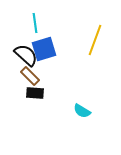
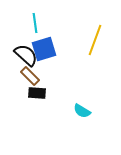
black rectangle: moved 2 px right
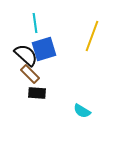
yellow line: moved 3 px left, 4 px up
brown rectangle: moved 2 px up
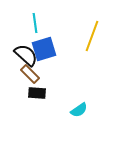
cyan semicircle: moved 3 px left, 1 px up; rotated 66 degrees counterclockwise
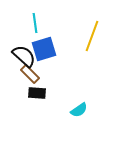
black semicircle: moved 2 px left, 1 px down
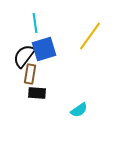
yellow line: moved 2 px left; rotated 16 degrees clockwise
black semicircle: rotated 95 degrees counterclockwise
brown rectangle: rotated 54 degrees clockwise
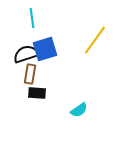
cyan line: moved 3 px left, 5 px up
yellow line: moved 5 px right, 4 px down
blue square: moved 1 px right
black semicircle: moved 2 px right, 2 px up; rotated 35 degrees clockwise
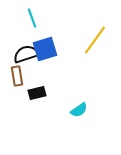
cyan line: rotated 12 degrees counterclockwise
brown rectangle: moved 13 px left, 2 px down; rotated 18 degrees counterclockwise
black rectangle: rotated 18 degrees counterclockwise
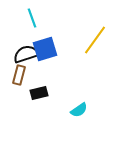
brown rectangle: moved 2 px right, 1 px up; rotated 24 degrees clockwise
black rectangle: moved 2 px right
